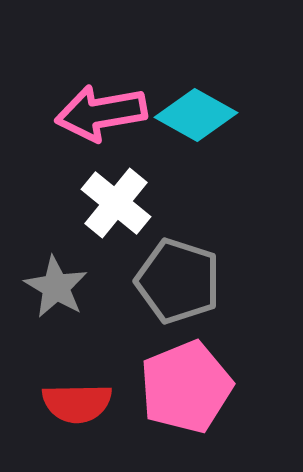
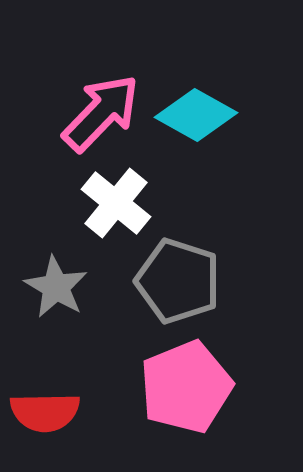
pink arrow: rotated 144 degrees clockwise
red semicircle: moved 32 px left, 9 px down
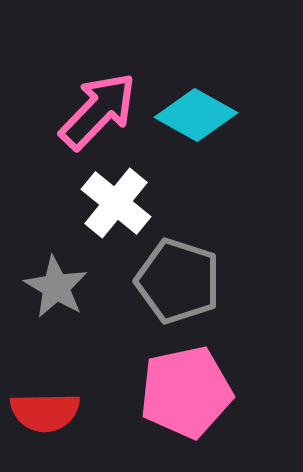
pink arrow: moved 3 px left, 2 px up
pink pentagon: moved 5 px down; rotated 10 degrees clockwise
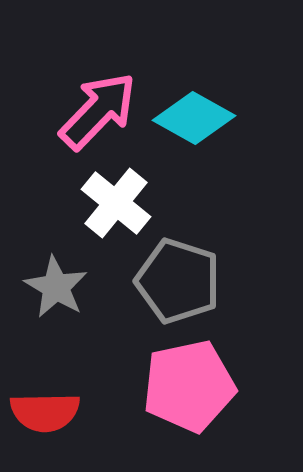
cyan diamond: moved 2 px left, 3 px down
pink pentagon: moved 3 px right, 6 px up
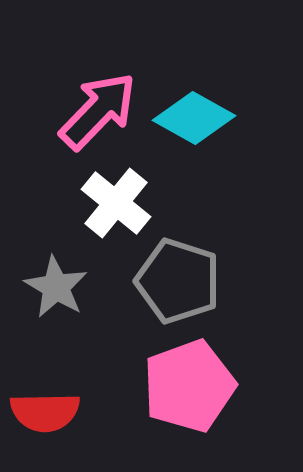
pink pentagon: rotated 8 degrees counterclockwise
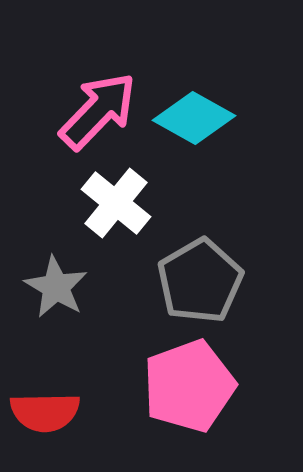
gray pentagon: moved 22 px right; rotated 24 degrees clockwise
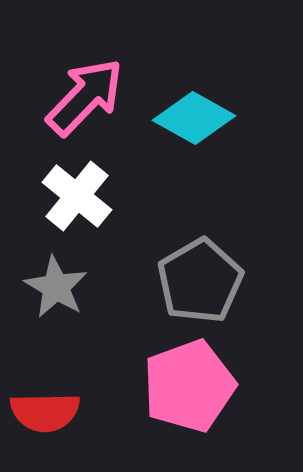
pink arrow: moved 13 px left, 14 px up
white cross: moved 39 px left, 7 px up
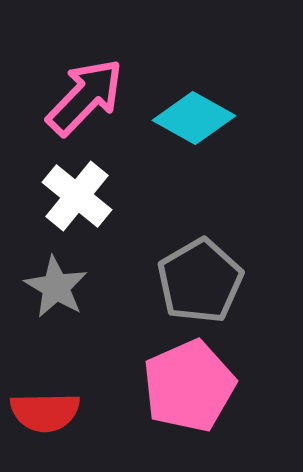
pink pentagon: rotated 4 degrees counterclockwise
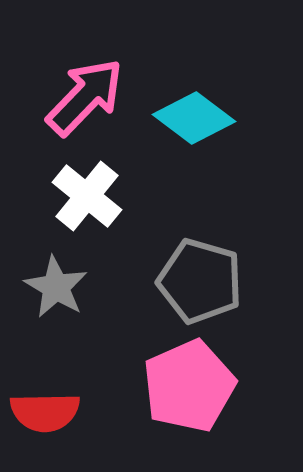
cyan diamond: rotated 8 degrees clockwise
white cross: moved 10 px right
gray pentagon: rotated 26 degrees counterclockwise
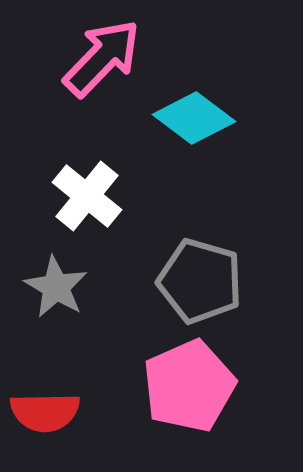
pink arrow: moved 17 px right, 39 px up
